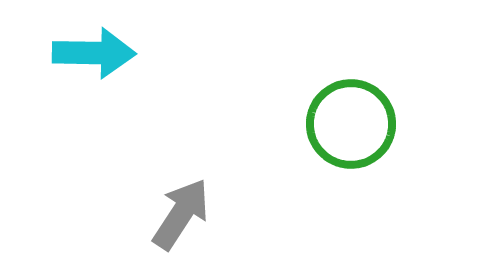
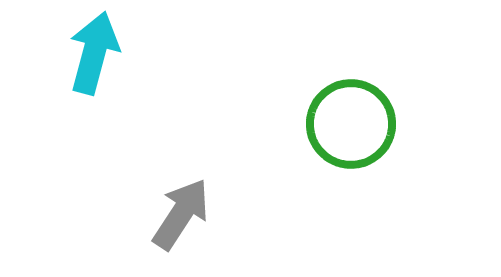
cyan arrow: rotated 76 degrees counterclockwise
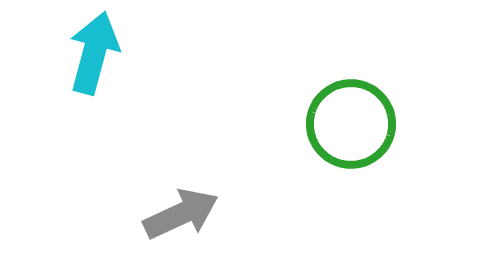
gray arrow: rotated 32 degrees clockwise
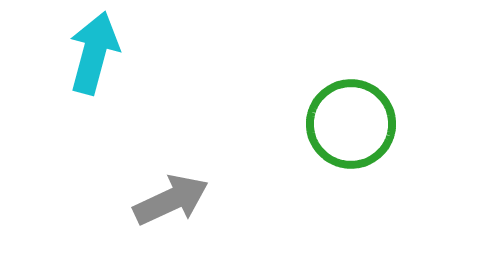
gray arrow: moved 10 px left, 14 px up
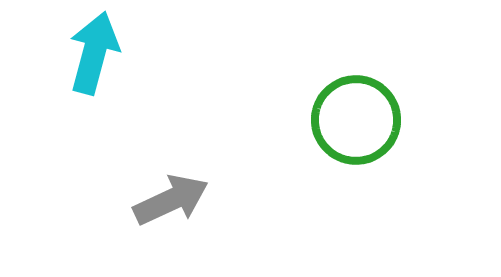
green circle: moved 5 px right, 4 px up
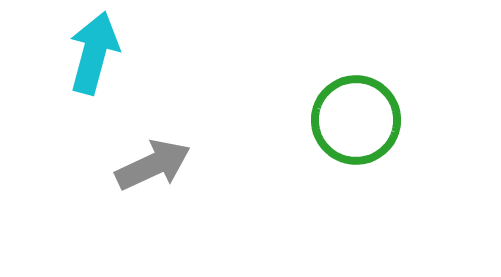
gray arrow: moved 18 px left, 35 px up
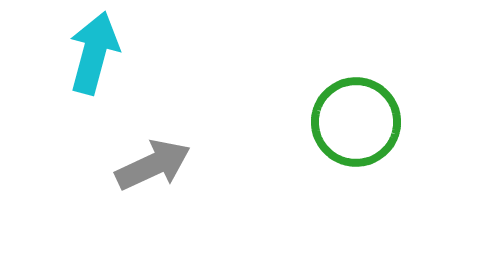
green circle: moved 2 px down
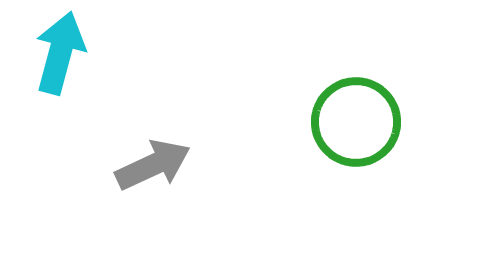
cyan arrow: moved 34 px left
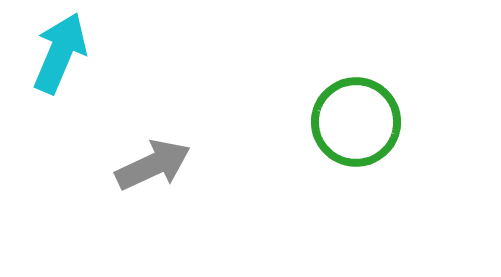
cyan arrow: rotated 8 degrees clockwise
